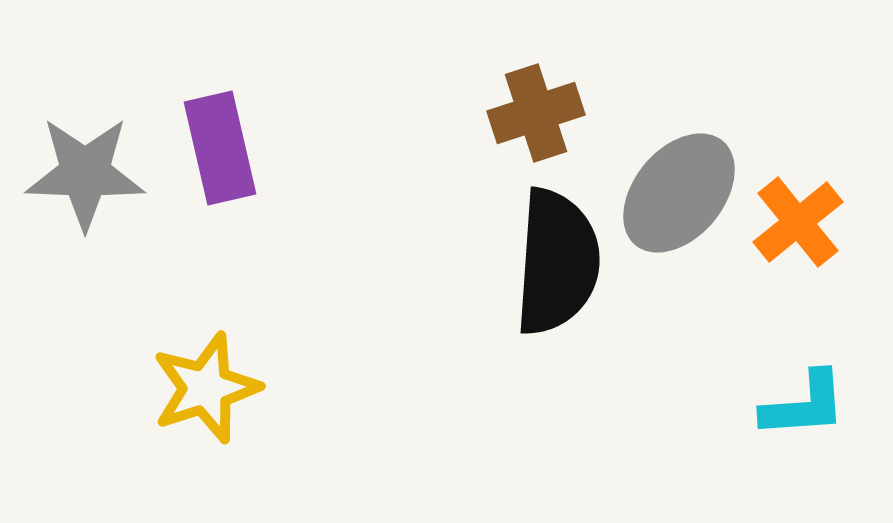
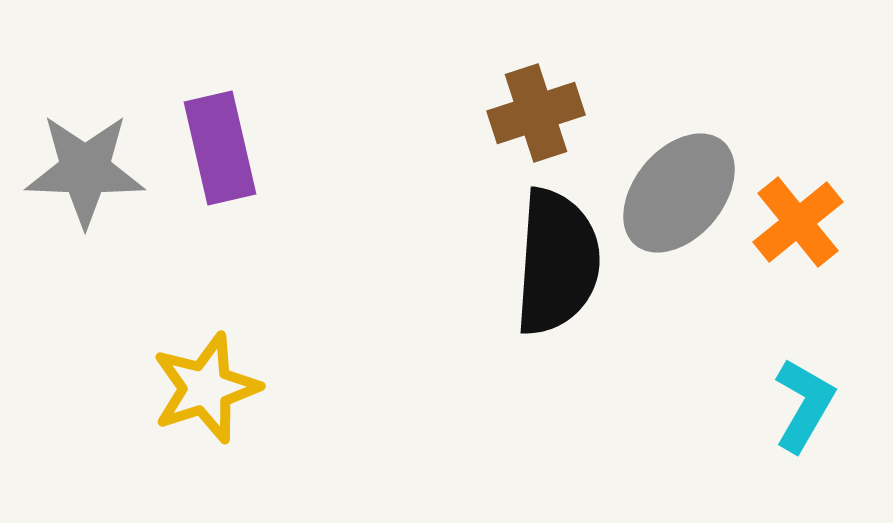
gray star: moved 3 px up
cyan L-shape: rotated 56 degrees counterclockwise
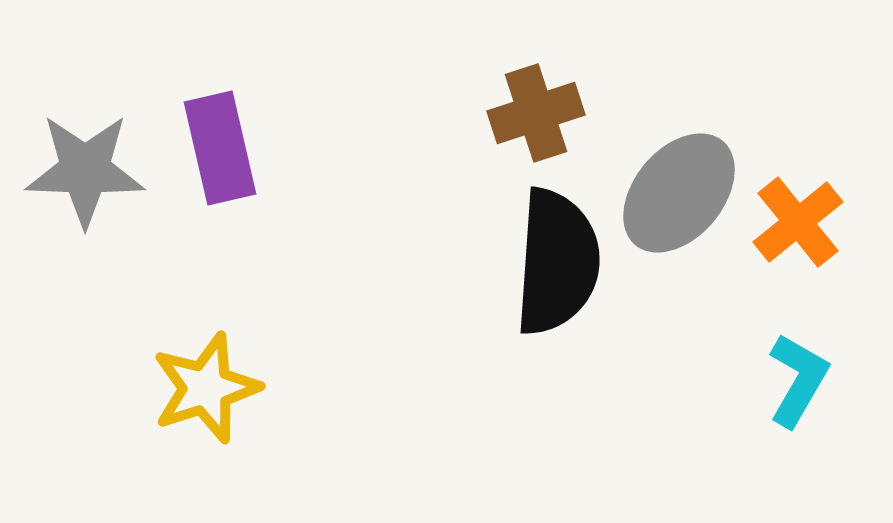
cyan L-shape: moved 6 px left, 25 px up
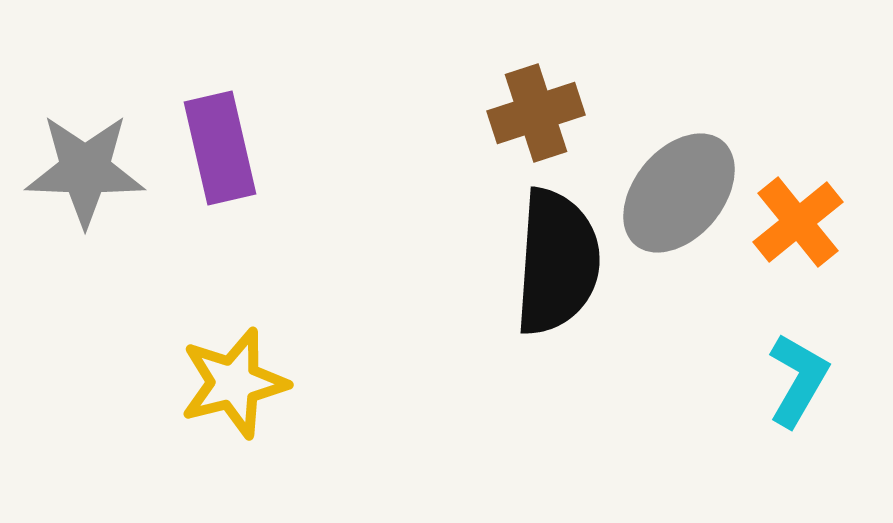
yellow star: moved 28 px right, 5 px up; rotated 4 degrees clockwise
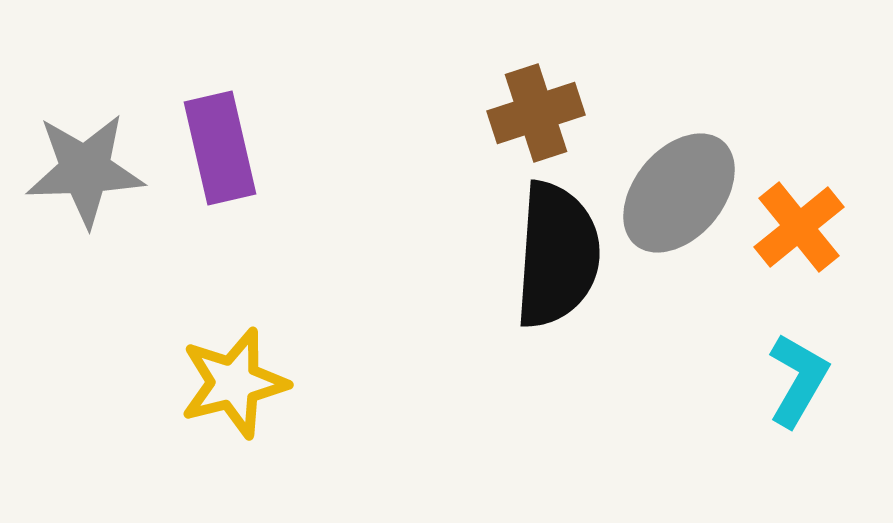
gray star: rotated 4 degrees counterclockwise
orange cross: moved 1 px right, 5 px down
black semicircle: moved 7 px up
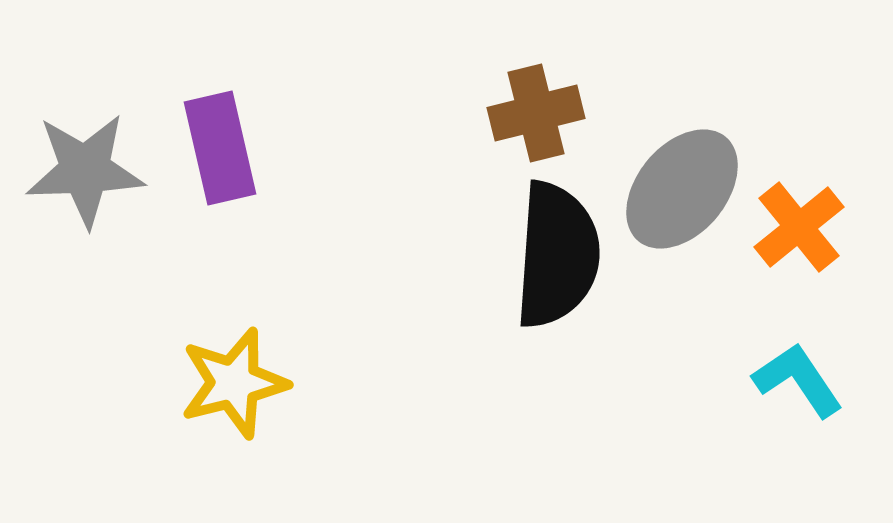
brown cross: rotated 4 degrees clockwise
gray ellipse: moved 3 px right, 4 px up
cyan L-shape: rotated 64 degrees counterclockwise
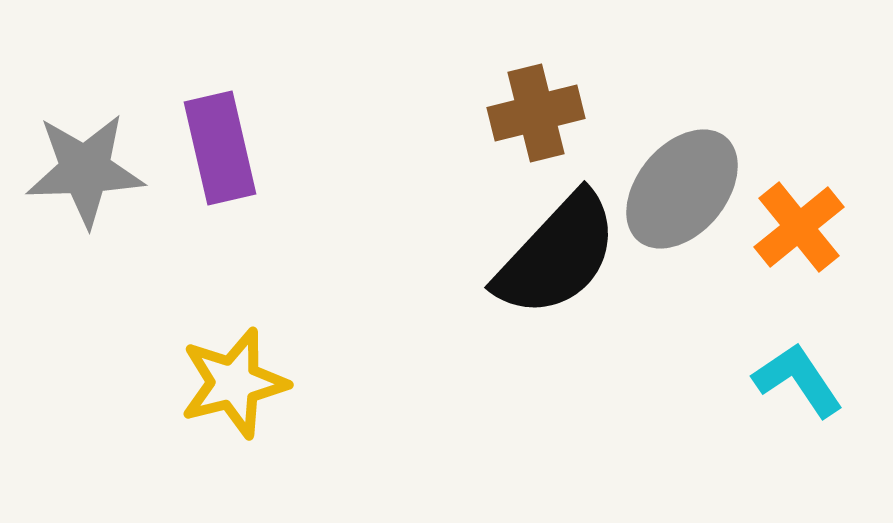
black semicircle: rotated 39 degrees clockwise
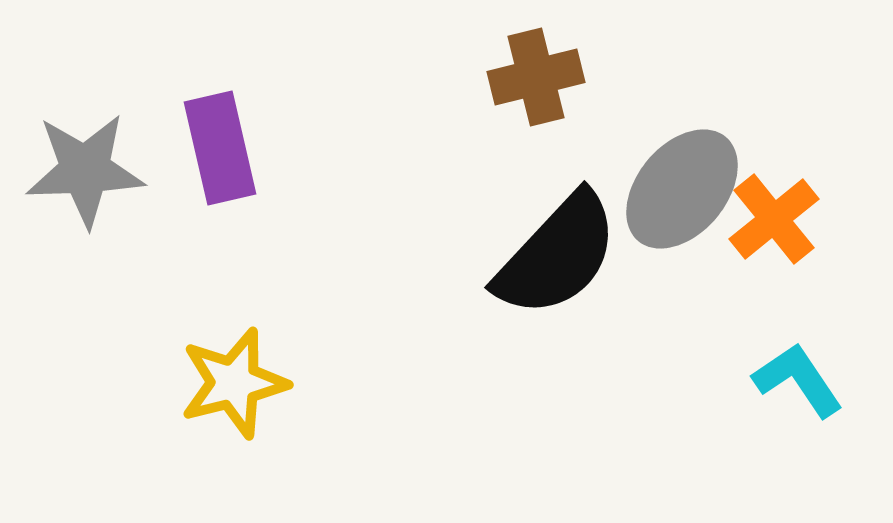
brown cross: moved 36 px up
orange cross: moved 25 px left, 8 px up
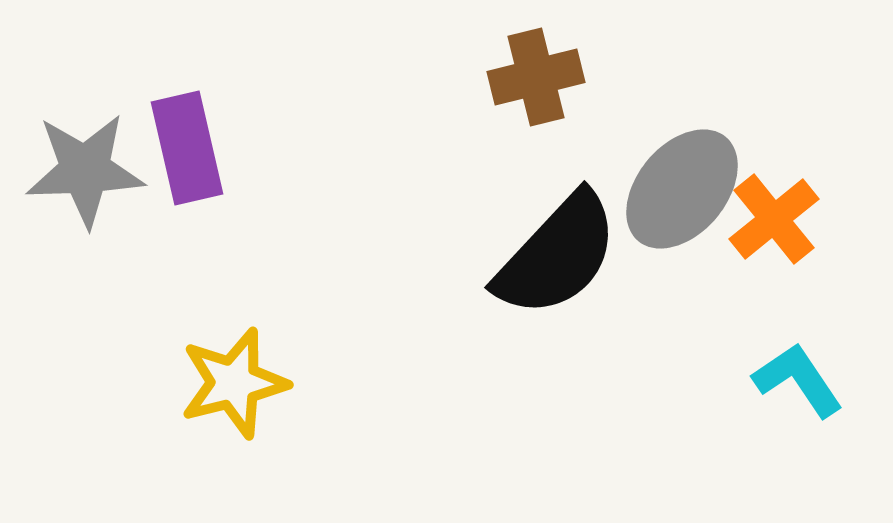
purple rectangle: moved 33 px left
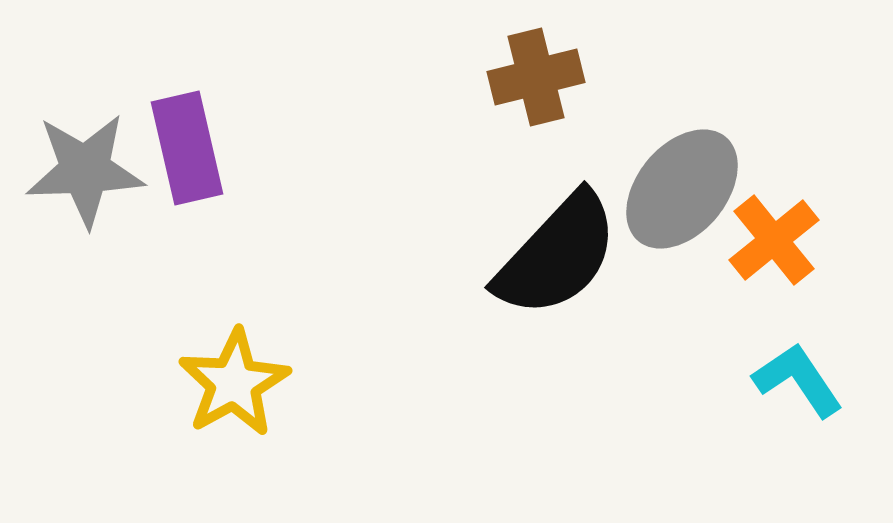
orange cross: moved 21 px down
yellow star: rotated 15 degrees counterclockwise
